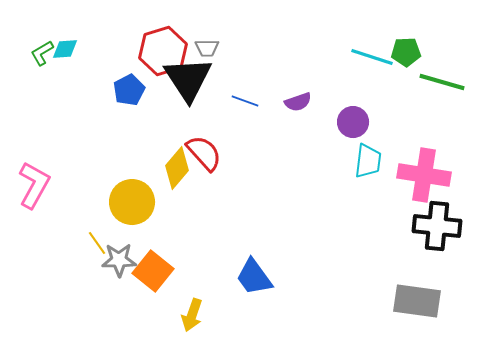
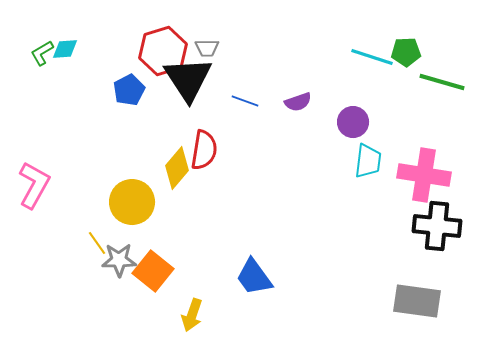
red semicircle: moved 3 px up; rotated 51 degrees clockwise
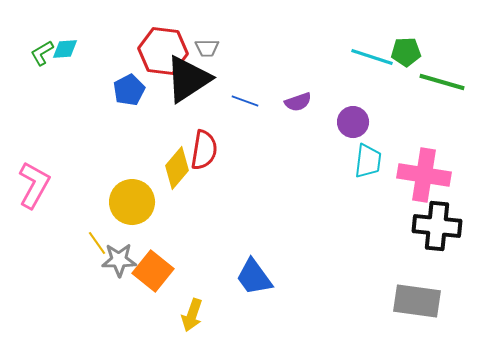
red hexagon: rotated 24 degrees clockwise
black triangle: rotated 30 degrees clockwise
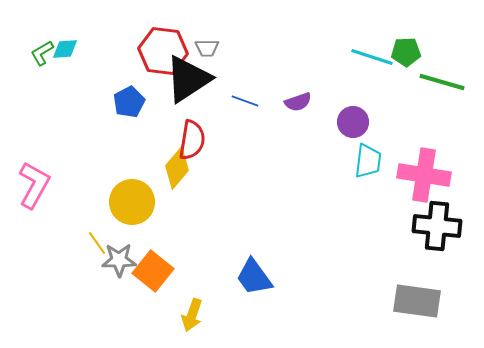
blue pentagon: moved 12 px down
red semicircle: moved 12 px left, 10 px up
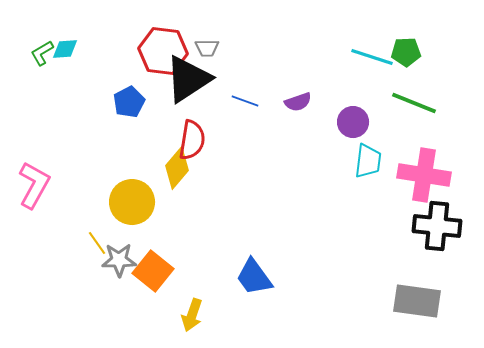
green line: moved 28 px left, 21 px down; rotated 6 degrees clockwise
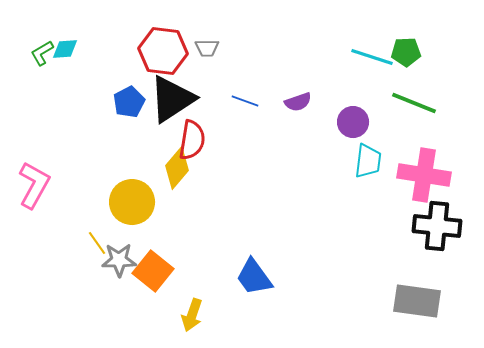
black triangle: moved 16 px left, 20 px down
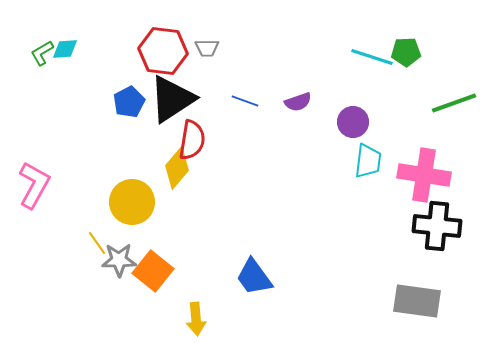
green line: moved 40 px right; rotated 42 degrees counterclockwise
yellow arrow: moved 4 px right, 4 px down; rotated 24 degrees counterclockwise
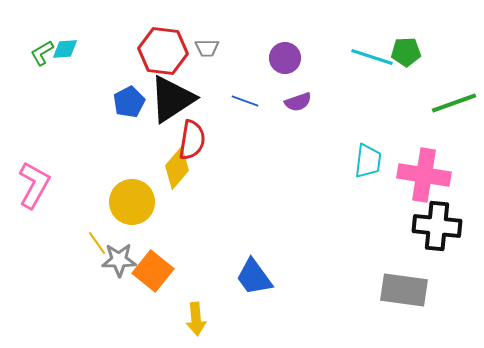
purple circle: moved 68 px left, 64 px up
gray rectangle: moved 13 px left, 11 px up
